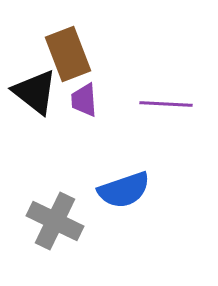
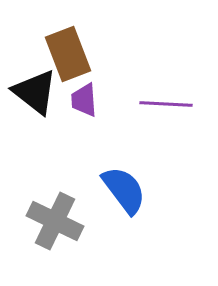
blue semicircle: rotated 108 degrees counterclockwise
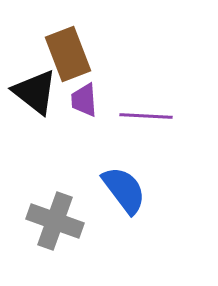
purple line: moved 20 px left, 12 px down
gray cross: rotated 6 degrees counterclockwise
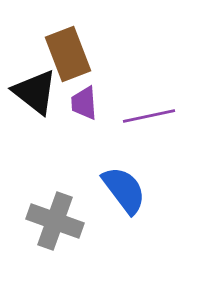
purple trapezoid: moved 3 px down
purple line: moved 3 px right; rotated 15 degrees counterclockwise
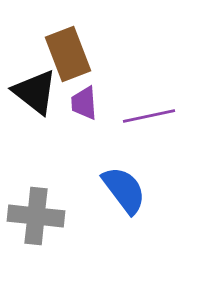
gray cross: moved 19 px left, 5 px up; rotated 14 degrees counterclockwise
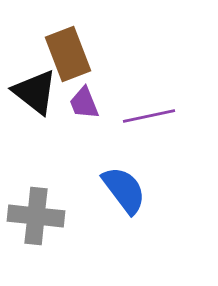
purple trapezoid: rotated 18 degrees counterclockwise
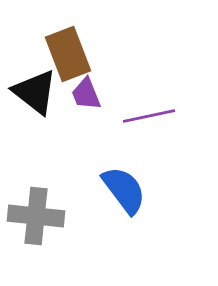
purple trapezoid: moved 2 px right, 9 px up
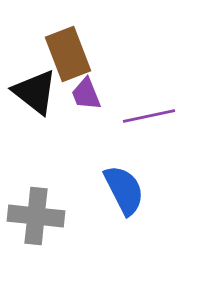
blue semicircle: rotated 10 degrees clockwise
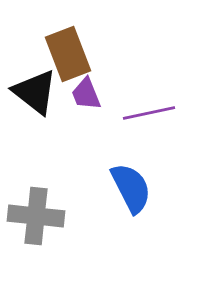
purple line: moved 3 px up
blue semicircle: moved 7 px right, 2 px up
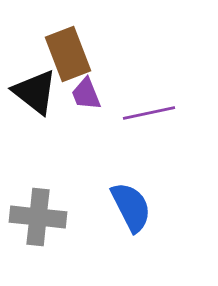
blue semicircle: moved 19 px down
gray cross: moved 2 px right, 1 px down
